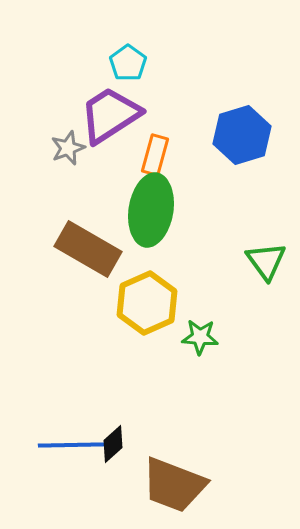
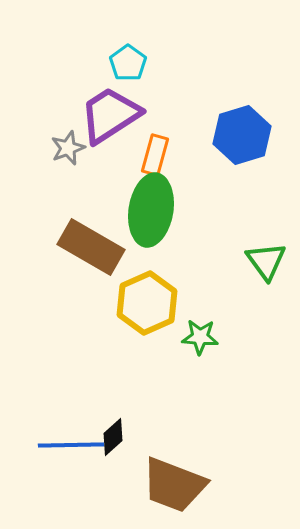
brown rectangle: moved 3 px right, 2 px up
black diamond: moved 7 px up
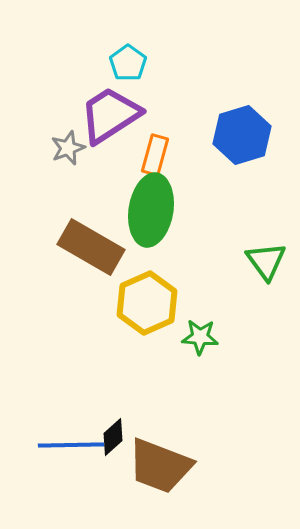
brown trapezoid: moved 14 px left, 19 px up
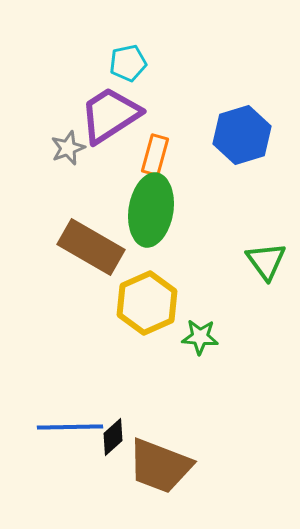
cyan pentagon: rotated 24 degrees clockwise
blue line: moved 1 px left, 18 px up
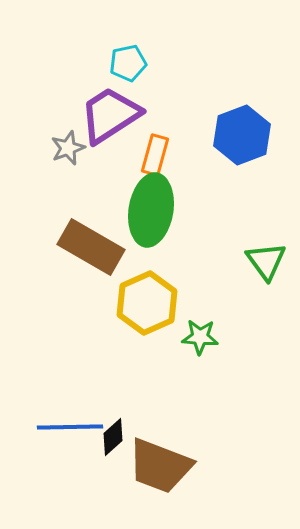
blue hexagon: rotated 4 degrees counterclockwise
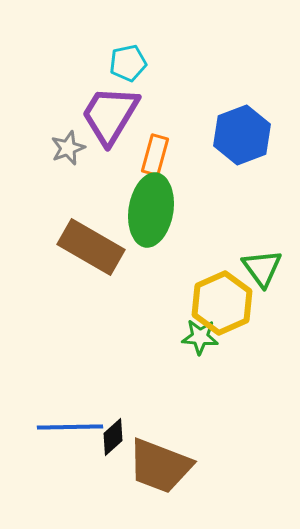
purple trapezoid: rotated 26 degrees counterclockwise
green triangle: moved 4 px left, 7 px down
yellow hexagon: moved 75 px right
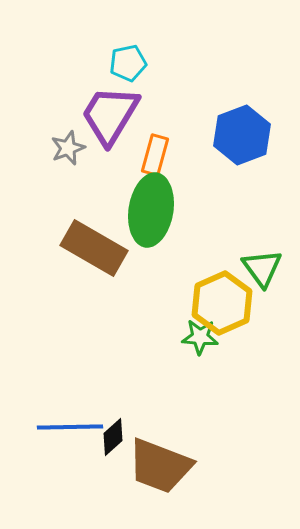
brown rectangle: moved 3 px right, 1 px down
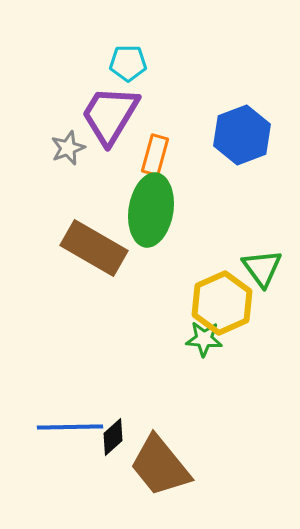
cyan pentagon: rotated 12 degrees clockwise
green star: moved 4 px right, 2 px down
brown trapezoid: rotated 30 degrees clockwise
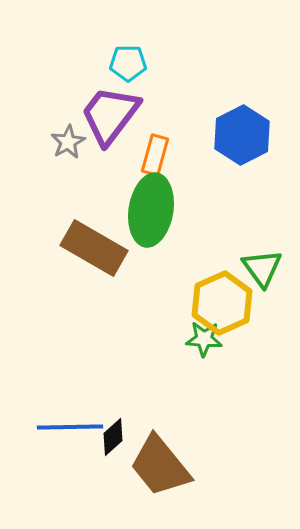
purple trapezoid: rotated 6 degrees clockwise
blue hexagon: rotated 6 degrees counterclockwise
gray star: moved 6 px up; rotated 8 degrees counterclockwise
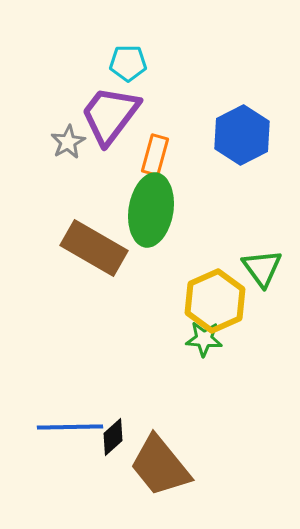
yellow hexagon: moved 7 px left, 2 px up
